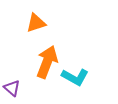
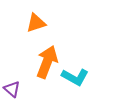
purple triangle: moved 1 px down
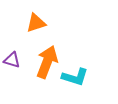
cyan L-shape: rotated 12 degrees counterclockwise
purple triangle: moved 29 px up; rotated 24 degrees counterclockwise
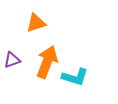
purple triangle: rotated 36 degrees counterclockwise
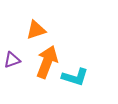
orange triangle: moved 7 px down
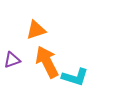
orange arrow: rotated 48 degrees counterclockwise
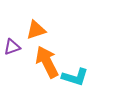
purple triangle: moved 13 px up
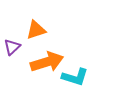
purple triangle: rotated 24 degrees counterclockwise
orange arrow: rotated 100 degrees clockwise
